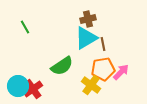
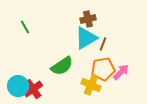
brown line: rotated 32 degrees clockwise
yellow cross: rotated 12 degrees counterclockwise
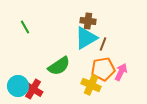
brown cross: moved 2 px down; rotated 21 degrees clockwise
green semicircle: moved 3 px left
pink arrow: rotated 18 degrees counterclockwise
red cross: rotated 24 degrees counterclockwise
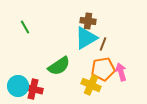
pink arrow: rotated 42 degrees counterclockwise
red cross: rotated 18 degrees counterclockwise
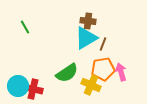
green semicircle: moved 8 px right, 7 px down
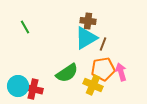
yellow cross: moved 2 px right
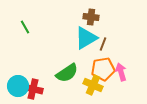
brown cross: moved 3 px right, 4 px up
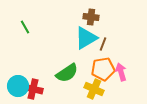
yellow cross: moved 1 px right, 4 px down
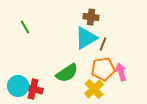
yellow cross: rotated 24 degrees clockwise
